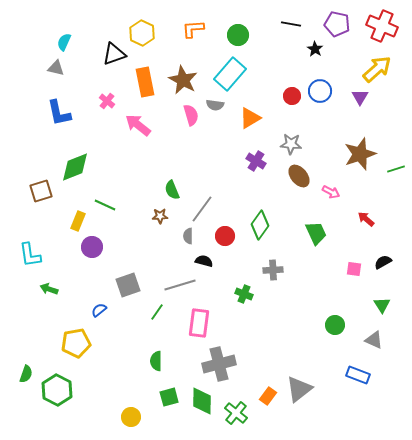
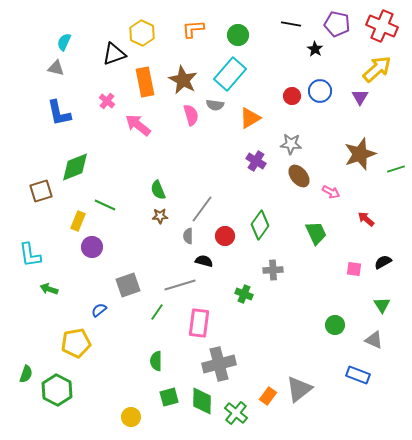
green semicircle at (172, 190): moved 14 px left
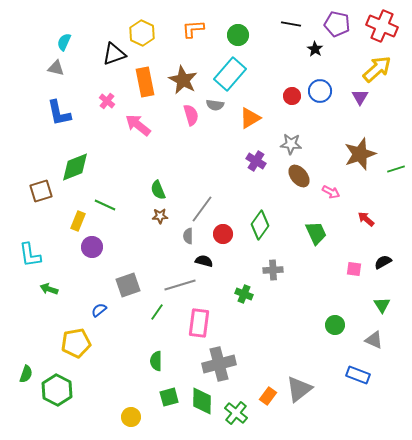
red circle at (225, 236): moved 2 px left, 2 px up
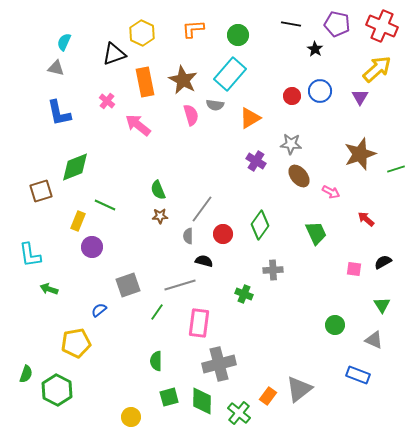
green cross at (236, 413): moved 3 px right
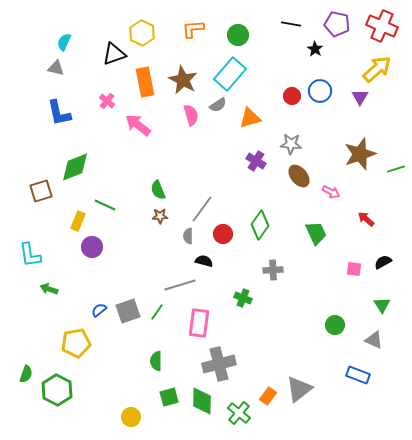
gray semicircle at (215, 105): moved 3 px right; rotated 42 degrees counterclockwise
orange triangle at (250, 118): rotated 15 degrees clockwise
gray square at (128, 285): moved 26 px down
green cross at (244, 294): moved 1 px left, 4 px down
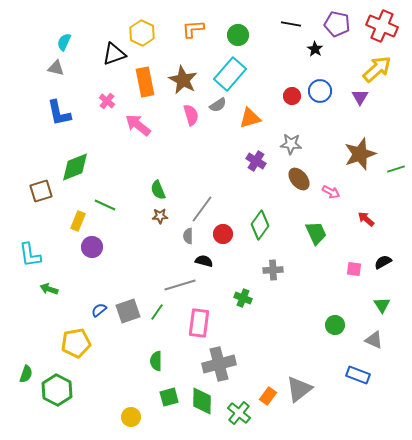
brown ellipse at (299, 176): moved 3 px down
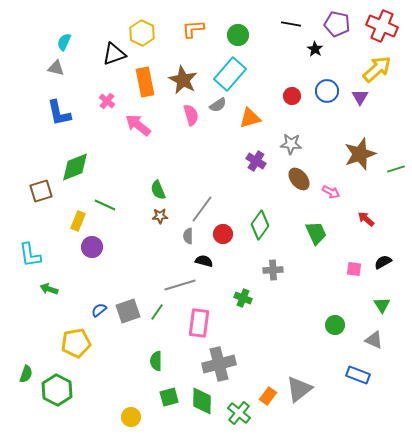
blue circle at (320, 91): moved 7 px right
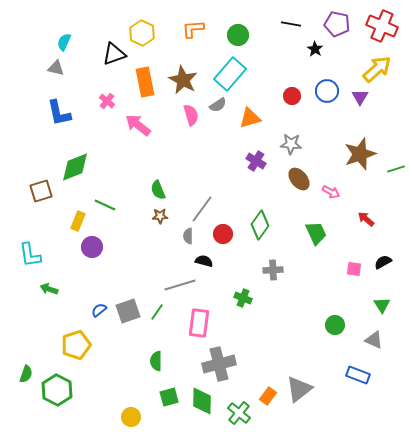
yellow pentagon at (76, 343): moved 2 px down; rotated 8 degrees counterclockwise
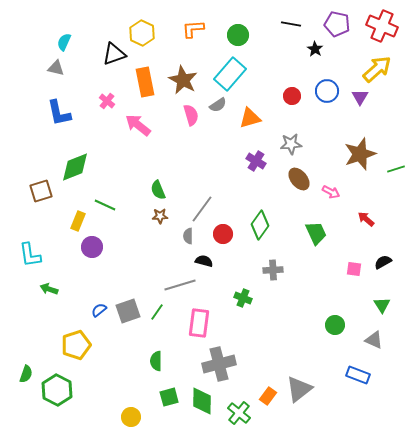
gray star at (291, 144): rotated 10 degrees counterclockwise
